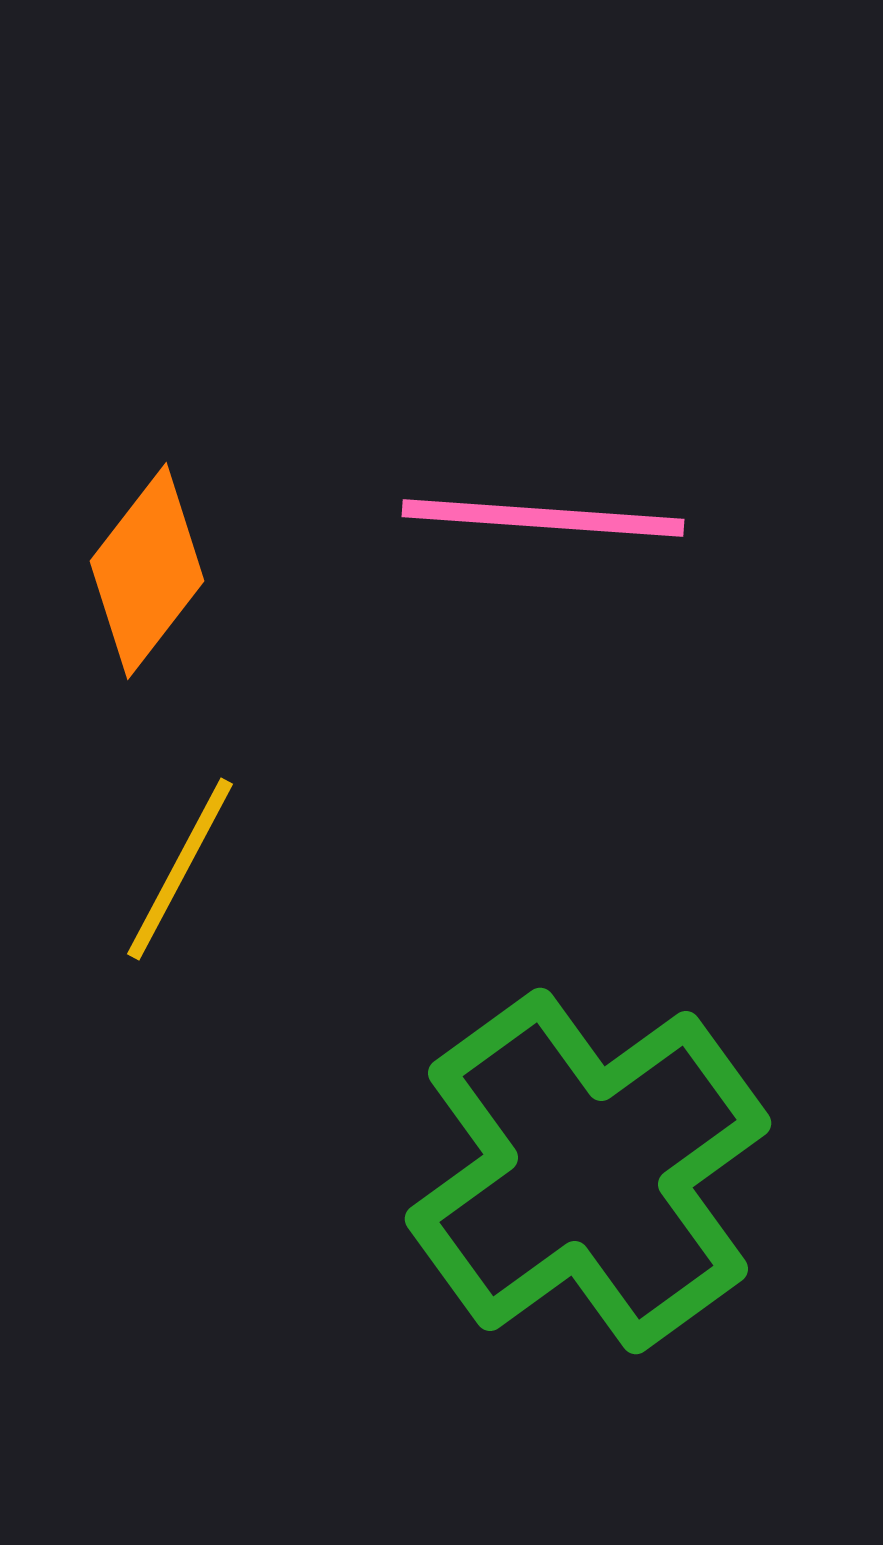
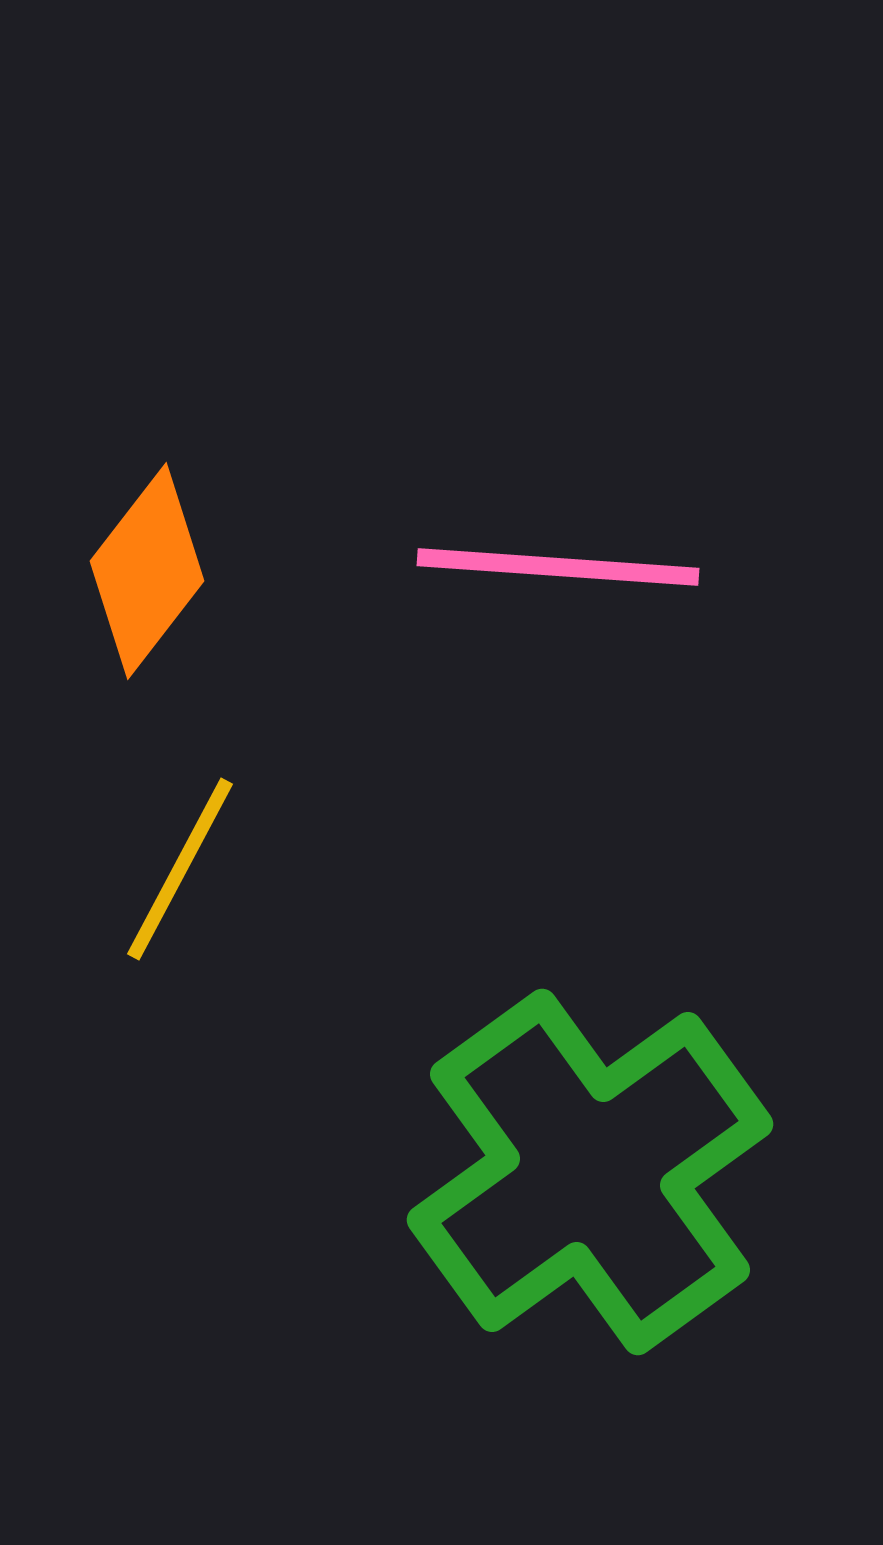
pink line: moved 15 px right, 49 px down
green cross: moved 2 px right, 1 px down
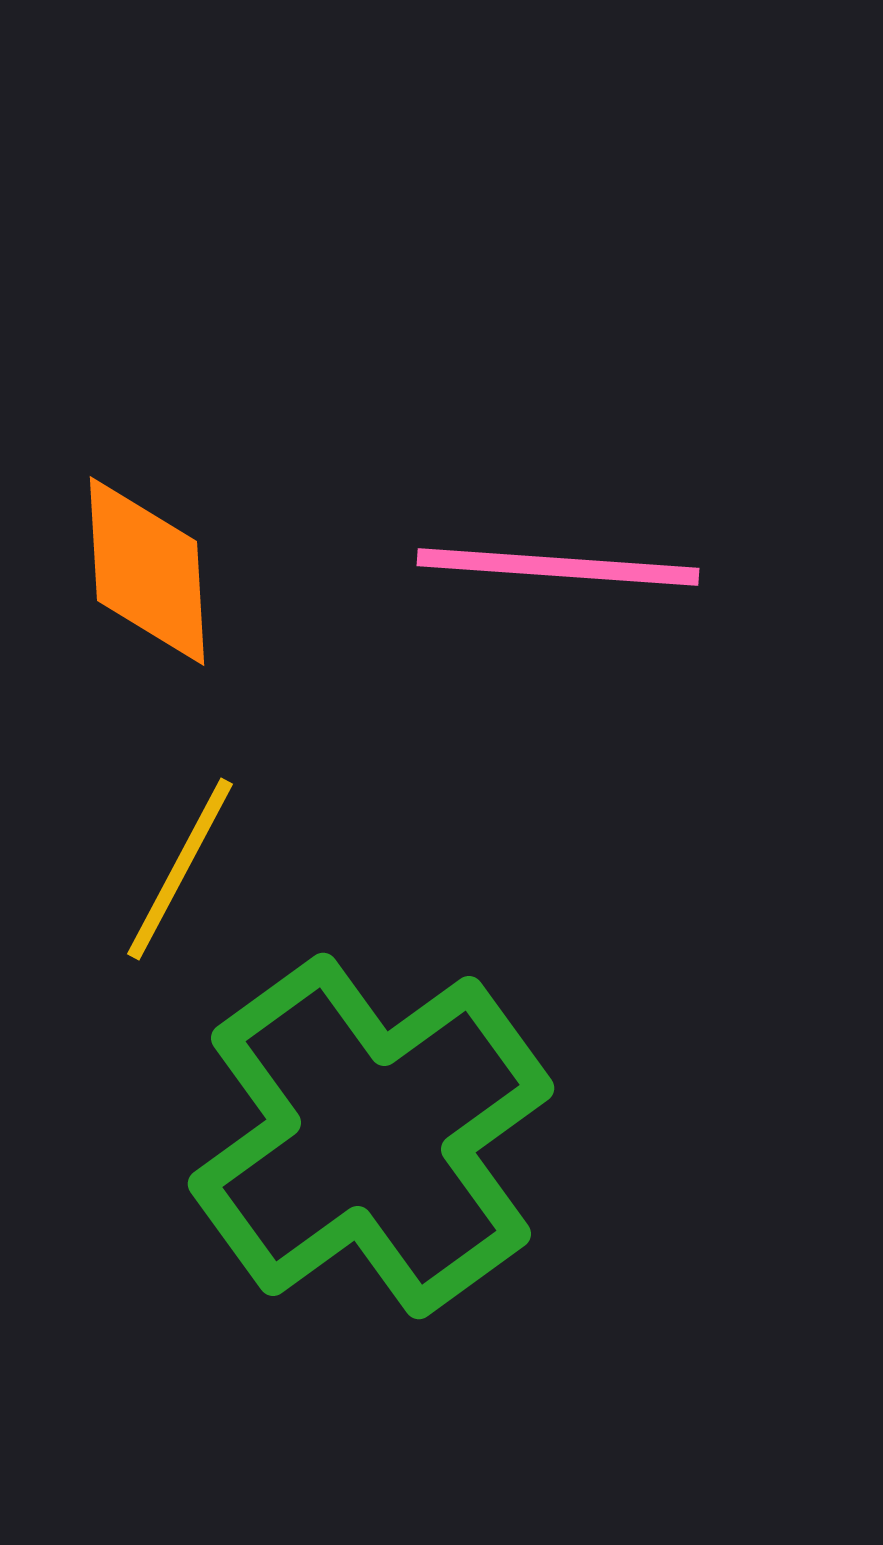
orange diamond: rotated 41 degrees counterclockwise
green cross: moved 219 px left, 36 px up
